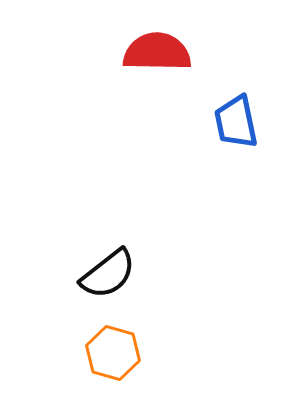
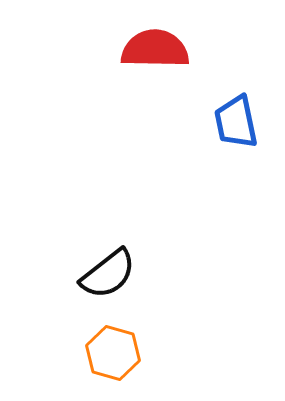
red semicircle: moved 2 px left, 3 px up
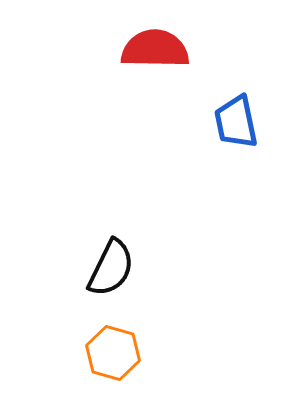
black semicircle: moved 3 px right, 6 px up; rotated 26 degrees counterclockwise
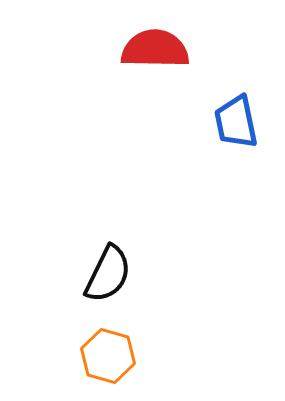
black semicircle: moved 3 px left, 6 px down
orange hexagon: moved 5 px left, 3 px down
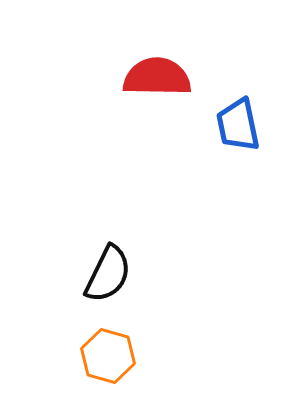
red semicircle: moved 2 px right, 28 px down
blue trapezoid: moved 2 px right, 3 px down
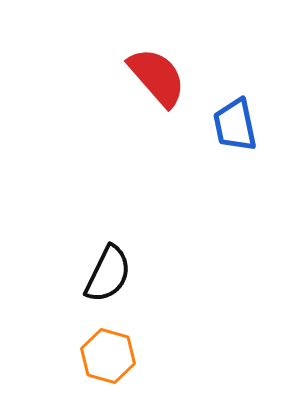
red semicircle: rotated 48 degrees clockwise
blue trapezoid: moved 3 px left
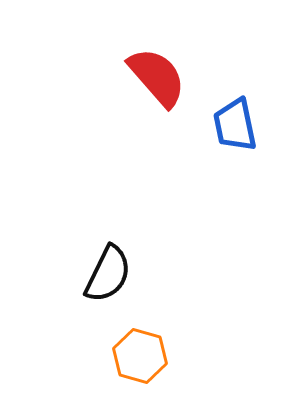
orange hexagon: moved 32 px right
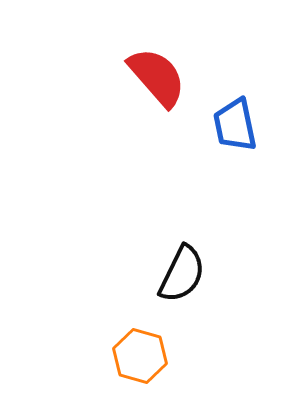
black semicircle: moved 74 px right
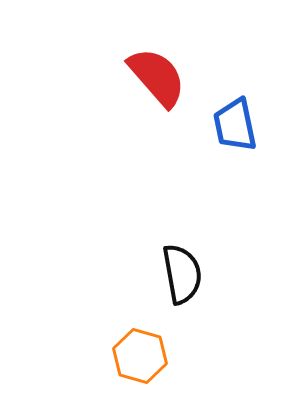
black semicircle: rotated 36 degrees counterclockwise
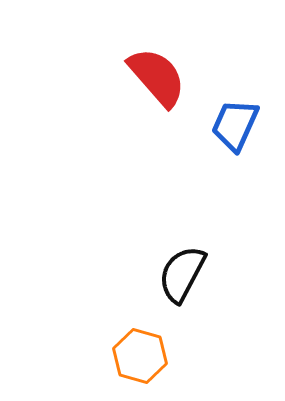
blue trapezoid: rotated 36 degrees clockwise
black semicircle: rotated 142 degrees counterclockwise
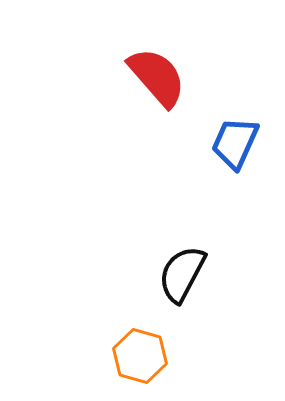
blue trapezoid: moved 18 px down
